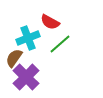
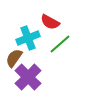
purple cross: moved 2 px right
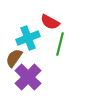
green line: rotated 35 degrees counterclockwise
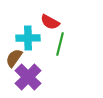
cyan cross: rotated 20 degrees clockwise
